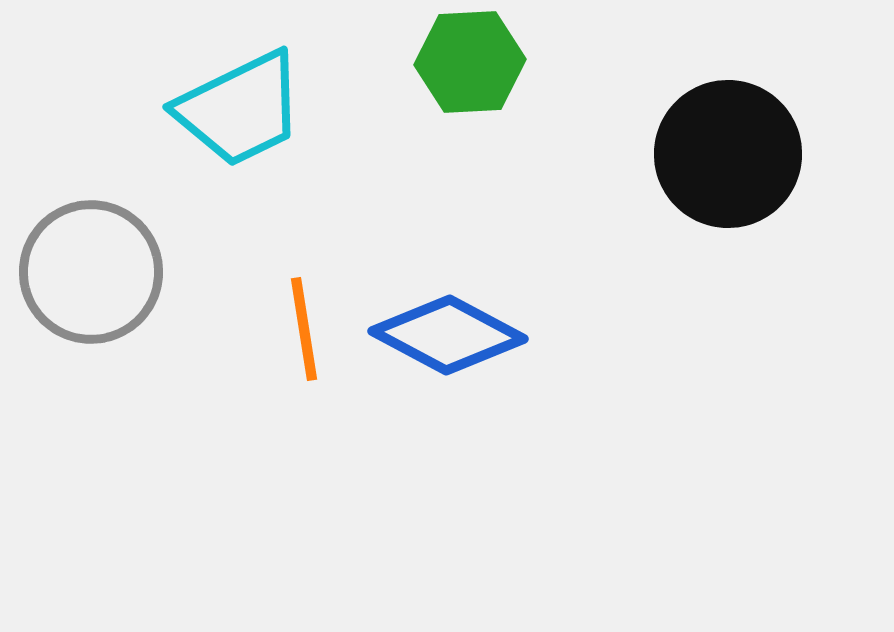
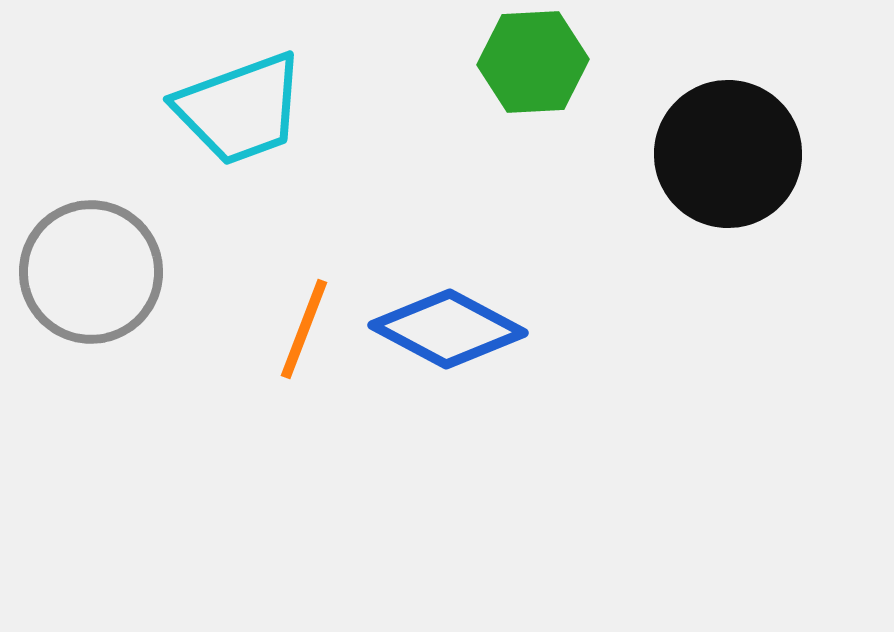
green hexagon: moved 63 px right
cyan trapezoid: rotated 6 degrees clockwise
orange line: rotated 30 degrees clockwise
blue diamond: moved 6 px up
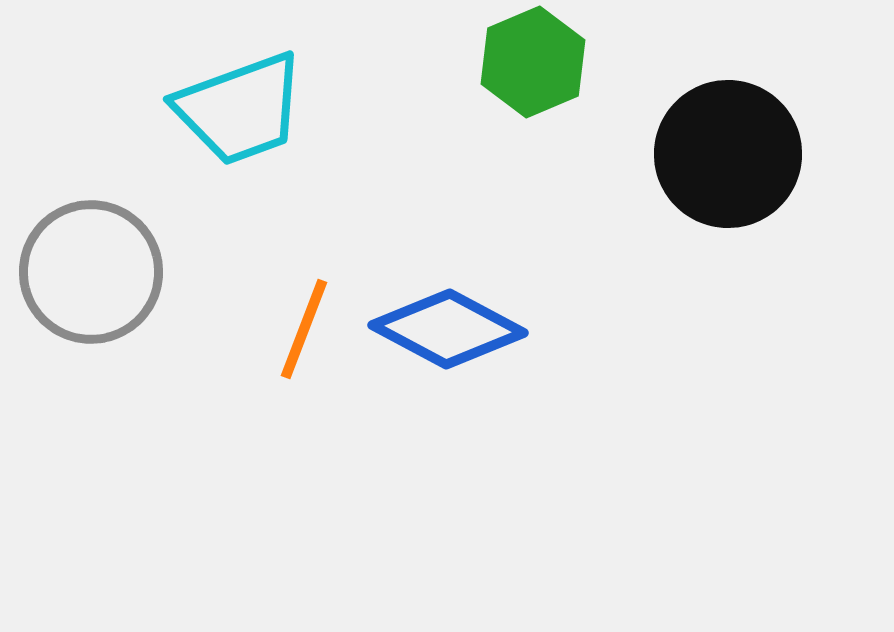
green hexagon: rotated 20 degrees counterclockwise
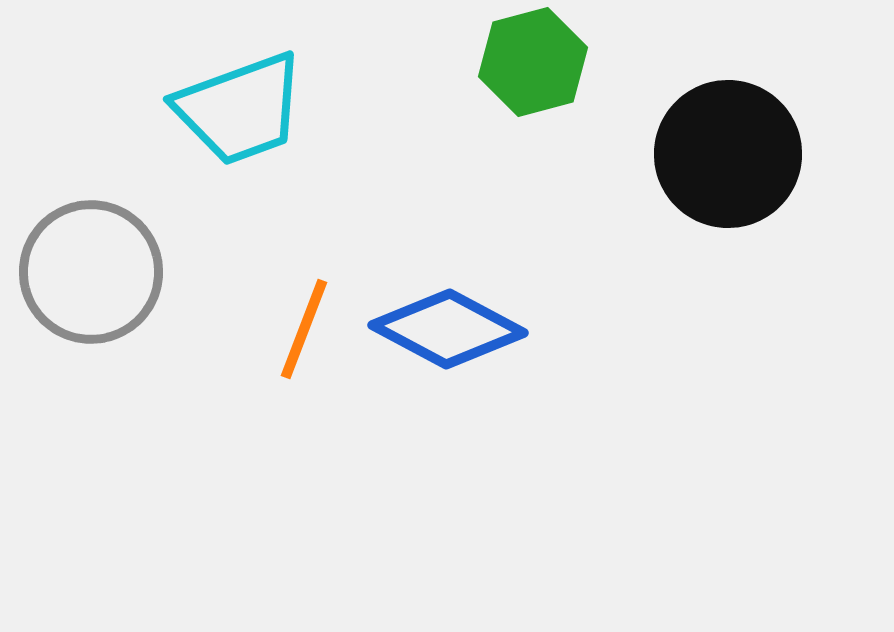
green hexagon: rotated 8 degrees clockwise
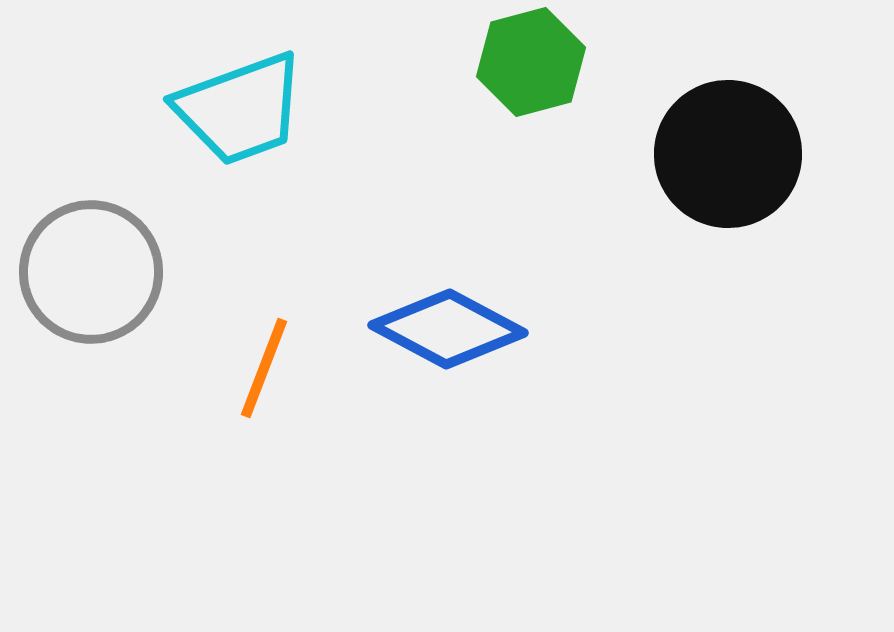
green hexagon: moved 2 px left
orange line: moved 40 px left, 39 px down
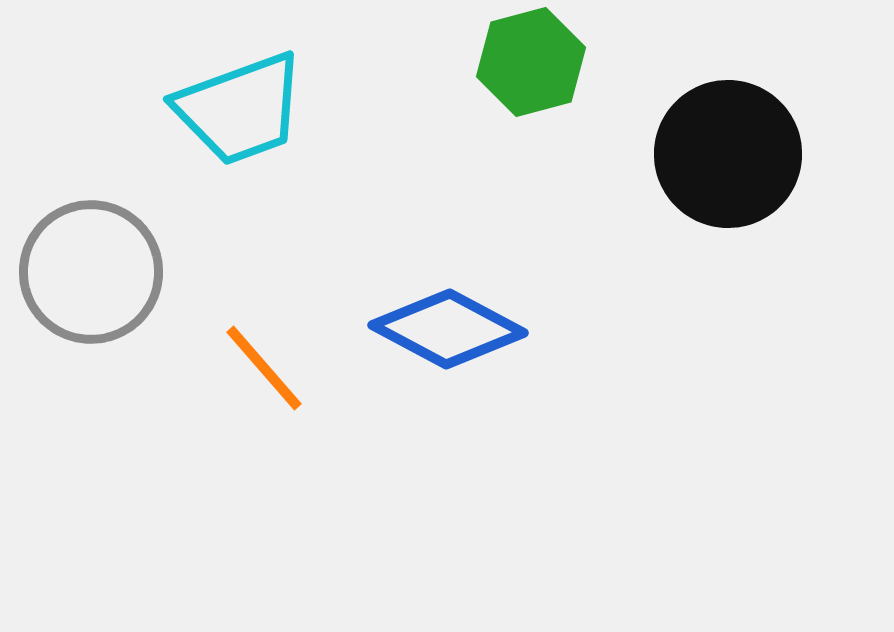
orange line: rotated 62 degrees counterclockwise
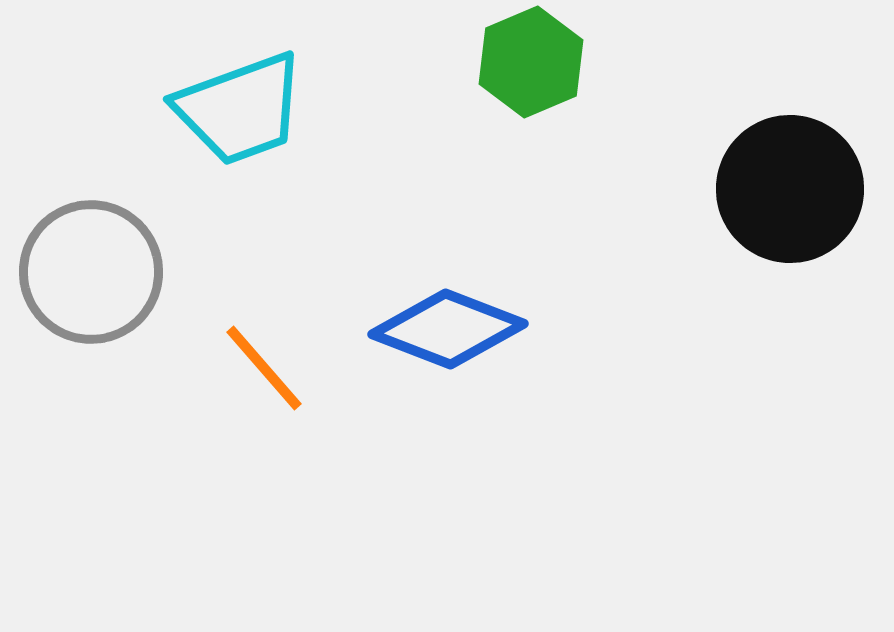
green hexagon: rotated 8 degrees counterclockwise
black circle: moved 62 px right, 35 px down
blue diamond: rotated 7 degrees counterclockwise
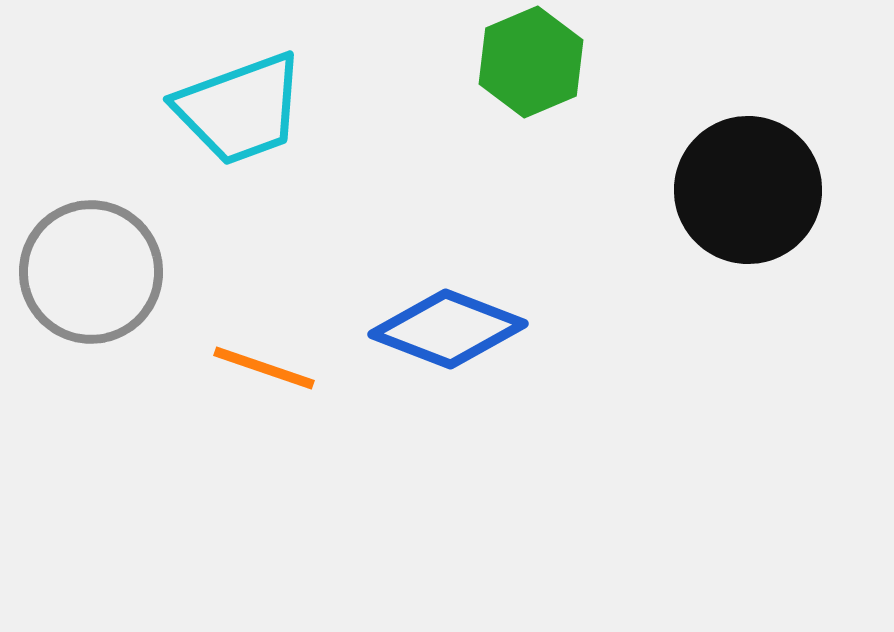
black circle: moved 42 px left, 1 px down
orange line: rotated 30 degrees counterclockwise
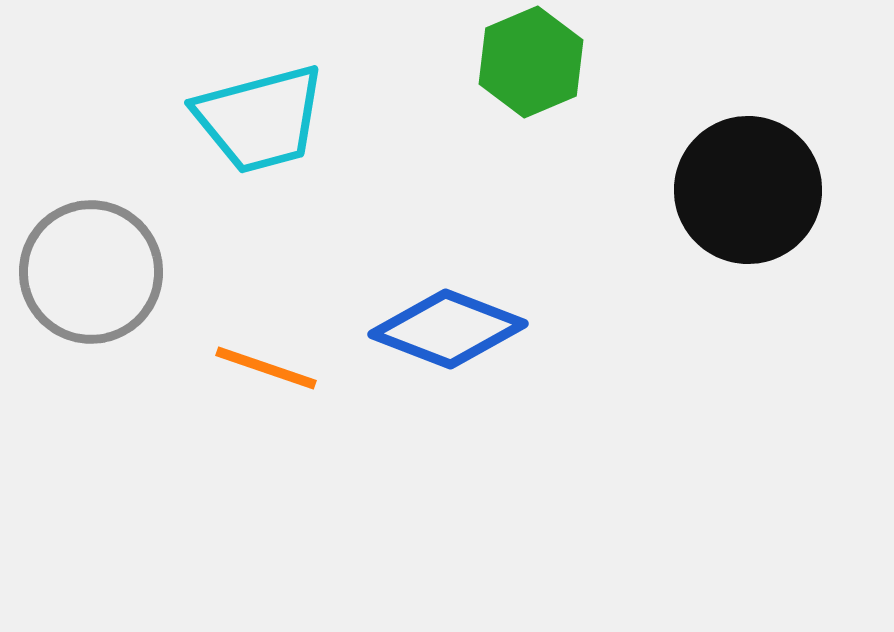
cyan trapezoid: moved 20 px right, 10 px down; rotated 5 degrees clockwise
orange line: moved 2 px right
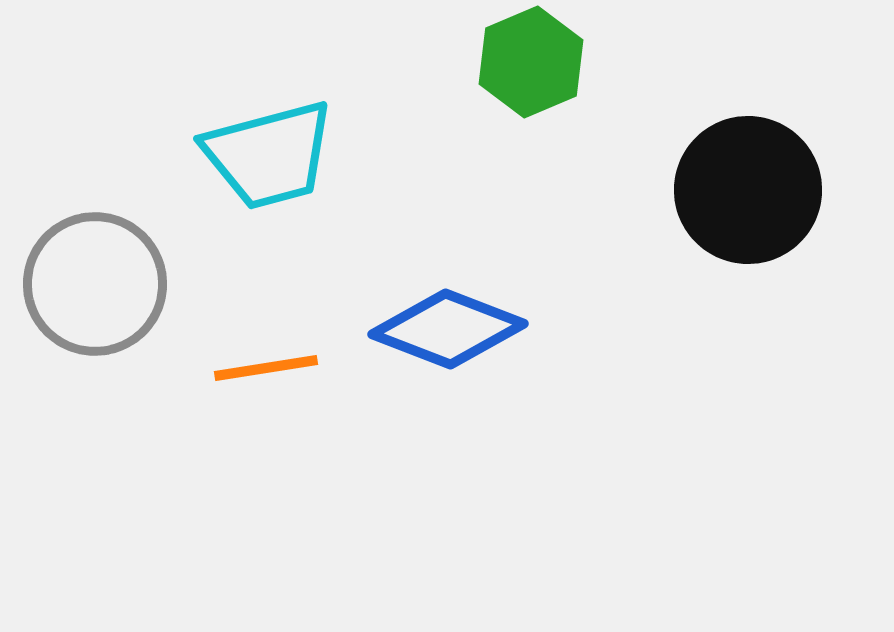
cyan trapezoid: moved 9 px right, 36 px down
gray circle: moved 4 px right, 12 px down
orange line: rotated 28 degrees counterclockwise
